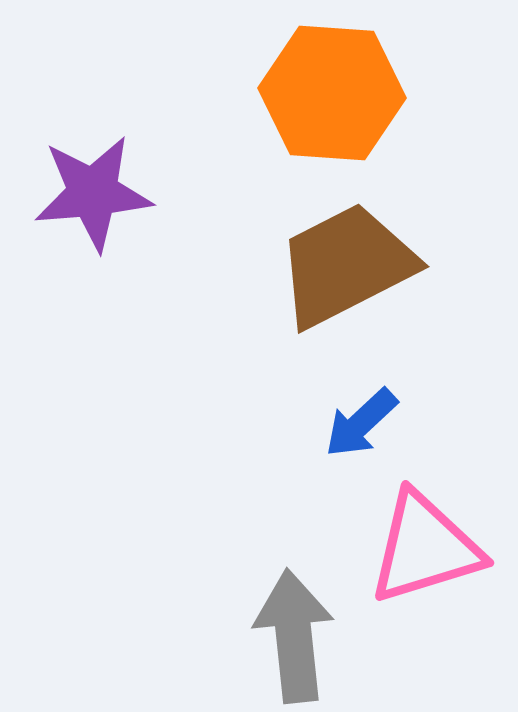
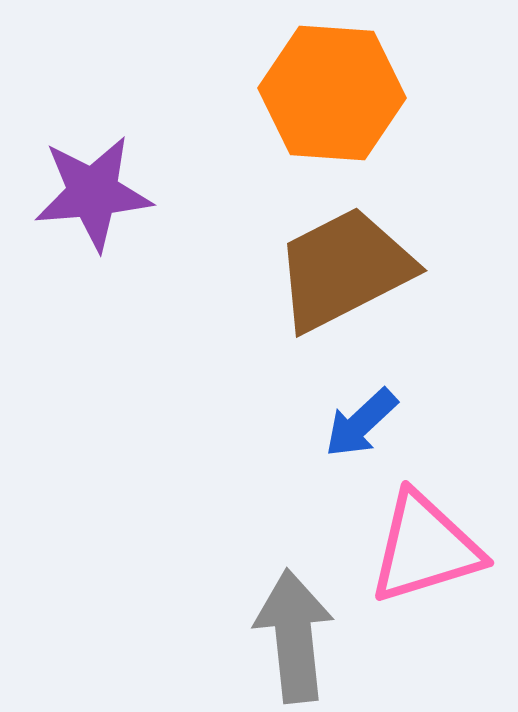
brown trapezoid: moved 2 px left, 4 px down
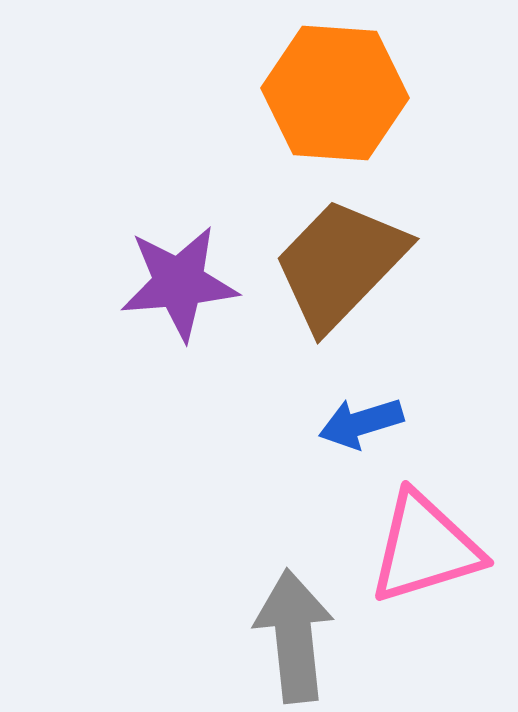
orange hexagon: moved 3 px right
purple star: moved 86 px right, 90 px down
brown trapezoid: moved 4 px left, 5 px up; rotated 19 degrees counterclockwise
blue arrow: rotated 26 degrees clockwise
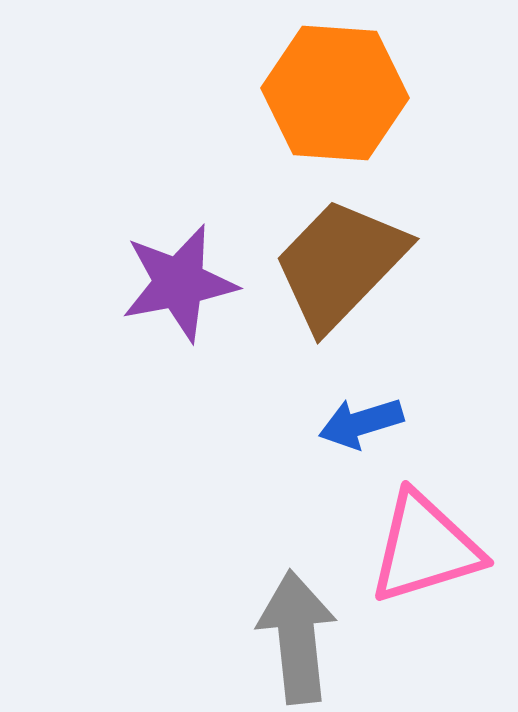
purple star: rotated 6 degrees counterclockwise
gray arrow: moved 3 px right, 1 px down
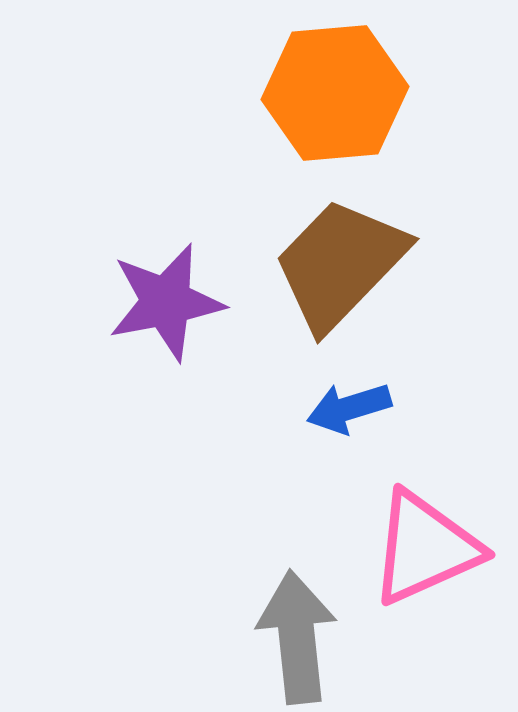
orange hexagon: rotated 9 degrees counterclockwise
purple star: moved 13 px left, 19 px down
blue arrow: moved 12 px left, 15 px up
pink triangle: rotated 7 degrees counterclockwise
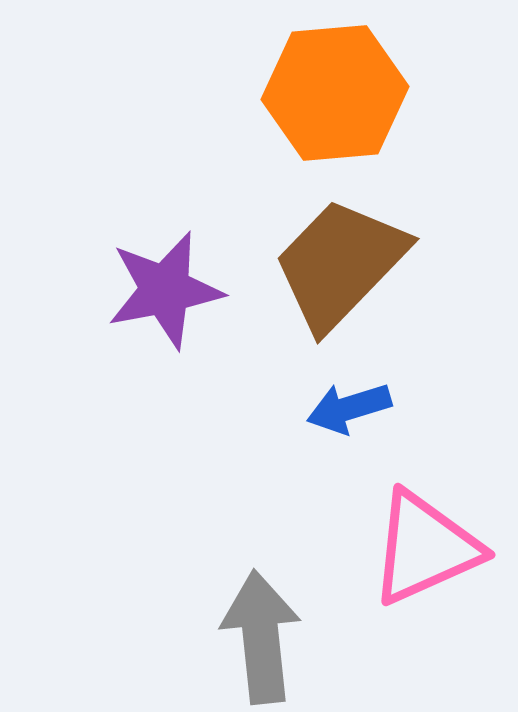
purple star: moved 1 px left, 12 px up
gray arrow: moved 36 px left
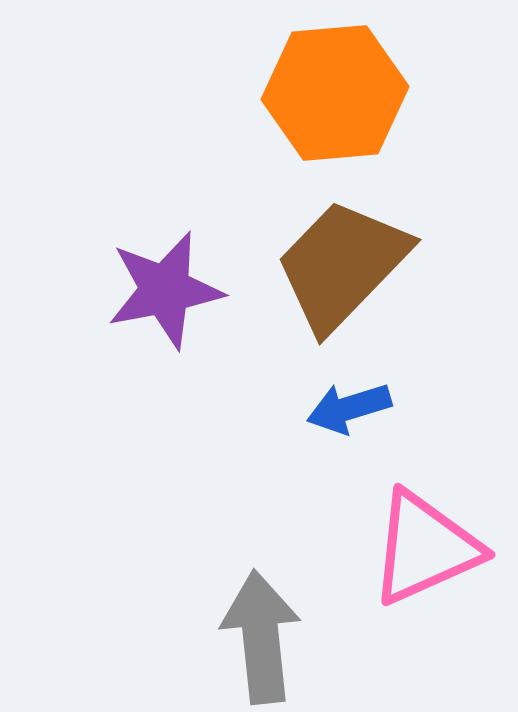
brown trapezoid: moved 2 px right, 1 px down
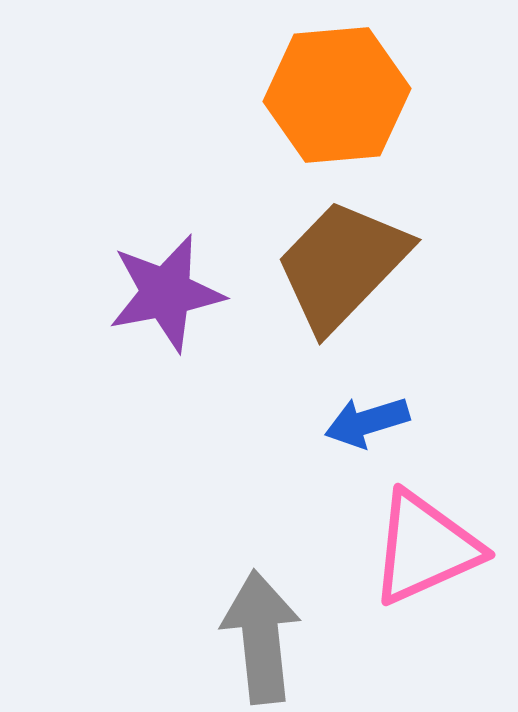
orange hexagon: moved 2 px right, 2 px down
purple star: moved 1 px right, 3 px down
blue arrow: moved 18 px right, 14 px down
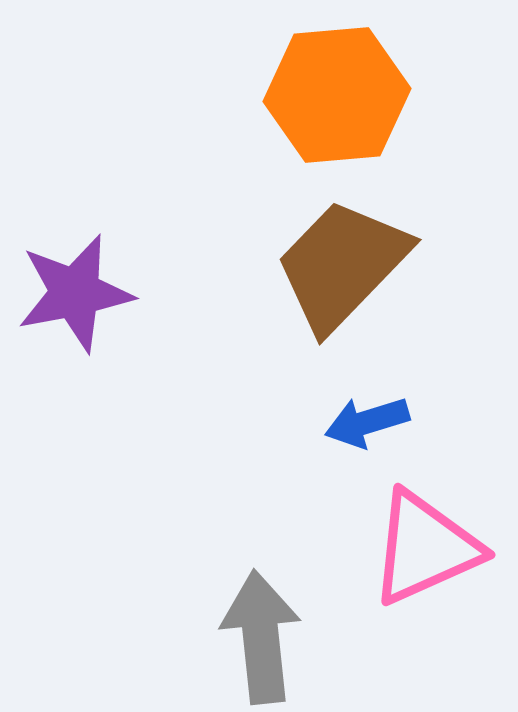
purple star: moved 91 px left
